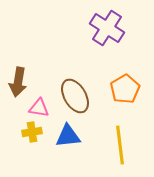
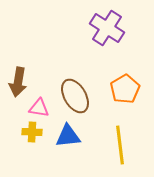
yellow cross: rotated 12 degrees clockwise
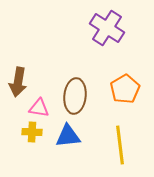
brown ellipse: rotated 36 degrees clockwise
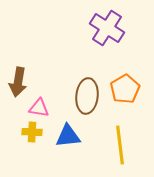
brown ellipse: moved 12 px right
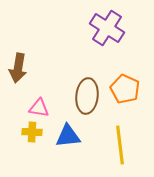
brown arrow: moved 14 px up
orange pentagon: rotated 16 degrees counterclockwise
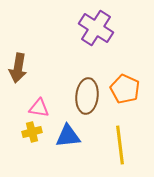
purple cross: moved 11 px left
yellow cross: rotated 18 degrees counterclockwise
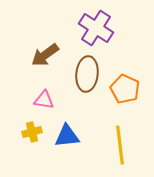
brown arrow: moved 27 px right, 13 px up; rotated 44 degrees clockwise
brown ellipse: moved 22 px up
pink triangle: moved 5 px right, 8 px up
blue triangle: moved 1 px left
